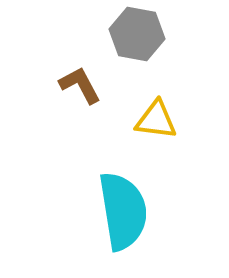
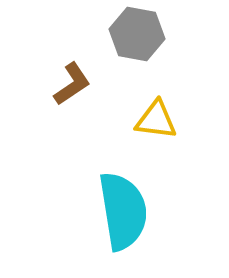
brown L-shape: moved 8 px left, 1 px up; rotated 84 degrees clockwise
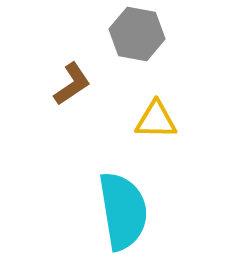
yellow triangle: rotated 6 degrees counterclockwise
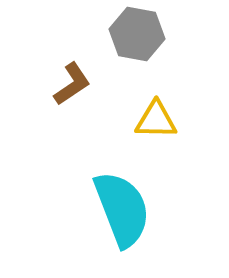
cyan semicircle: moved 1 px left, 2 px up; rotated 12 degrees counterclockwise
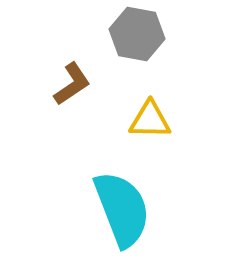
yellow triangle: moved 6 px left
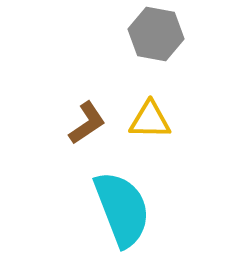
gray hexagon: moved 19 px right
brown L-shape: moved 15 px right, 39 px down
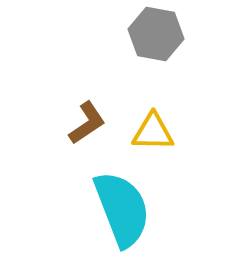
yellow triangle: moved 3 px right, 12 px down
